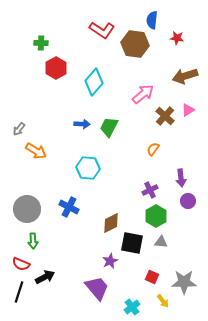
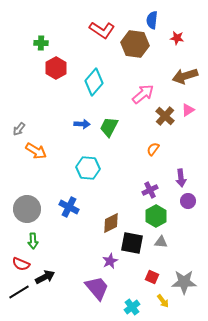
black line: rotated 40 degrees clockwise
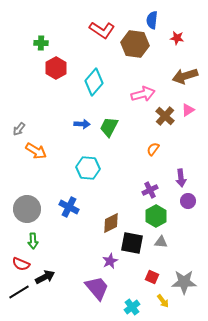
pink arrow: rotated 25 degrees clockwise
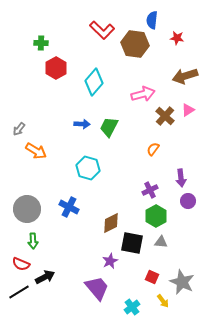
red L-shape: rotated 10 degrees clockwise
cyan hexagon: rotated 10 degrees clockwise
gray star: moved 2 px left; rotated 25 degrees clockwise
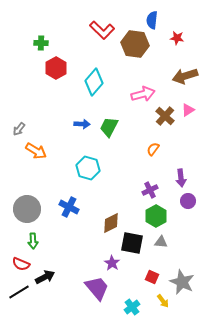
purple star: moved 2 px right, 2 px down; rotated 14 degrees counterclockwise
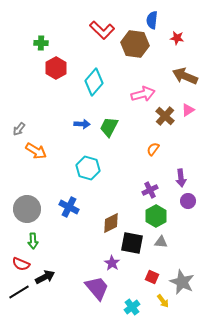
brown arrow: rotated 40 degrees clockwise
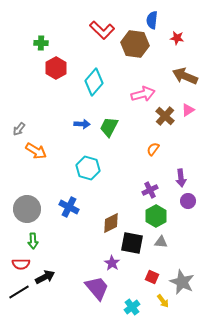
red semicircle: rotated 24 degrees counterclockwise
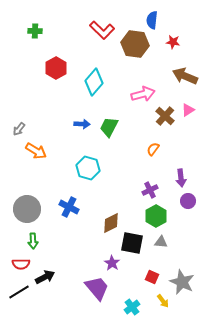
red star: moved 4 px left, 4 px down
green cross: moved 6 px left, 12 px up
